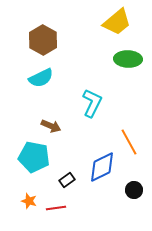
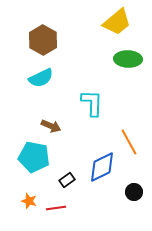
cyan L-shape: rotated 24 degrees counterclockwise
black circle: moved 2 px down
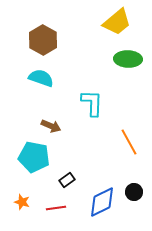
cyan semicircle: rotated 135 degrees counterclockwise
blue diamond: moved 35 px down
orange star: moved 7 px left, 1 px down
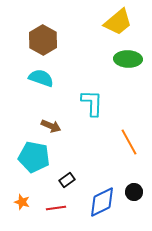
yellow trapezoid: moved 1 px right
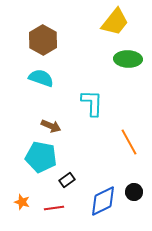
yellow trapezoid: moved 3 px left; rotated 12 degrees counterclockwise
cyan pentagon: moved 7 px right
blue diamond: moved 1 px right, 1 px up
red line: moved 2 px left
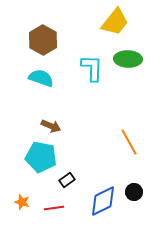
cyan L-shape: moved 35 px up
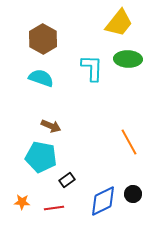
yellow trapezoid: moved 4 px right, 1 px down
brown hexagon: moved 1 px up
black circle: moved 1 px left, 2 px down
orange star: rotated 14 degrees counterclockwise
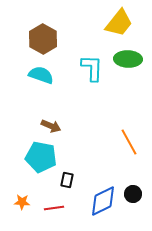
cyan semicircle: moved 3 px up
black rectangle: rotated 42 degrees counterclockwise
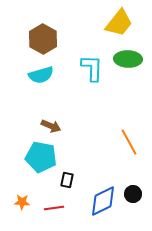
cyan semicircle: rotated 145 degrees clockwise
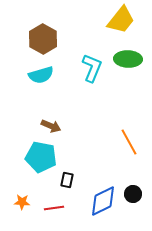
yellow trapezoid: moved 2 px right, 3 px up
cyan L-shape: rotated 20 degrees clockwise
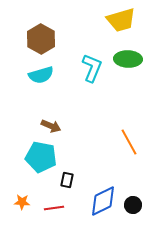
yellow trapezoid: rotated 36 degrees clockwise
brown hexagon: moved 2 px left
black circle: moved 11 px down
